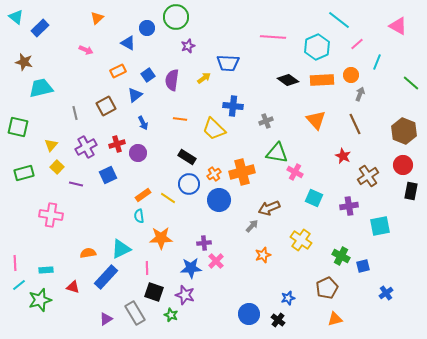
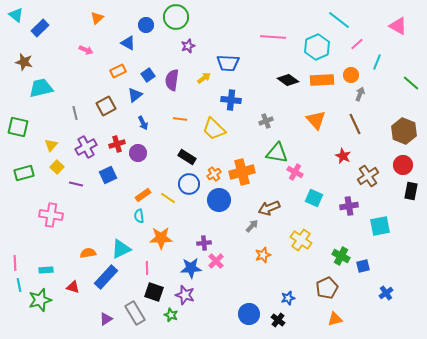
cyan triangle at (16, 17): moved 2 px up
blue circle at (147, 28): moved 1 px left, 3 px up
blue cross at (233, 106): moved 2 px left, 6 px up
cyan line at (19, 285): rotated 64 degrees counterclockwise
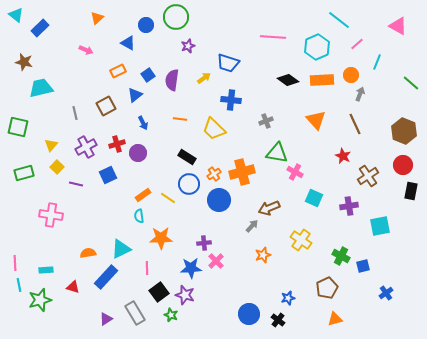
blue trapezoid at (228, 63): rotated 15 degrees clockwise
black square at (154, 292): moved 5 px right; rotated 36 degrees clockwise
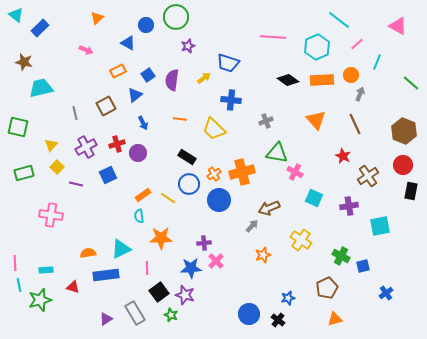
blue rectangle at (106, 277): moved 2 px up; rotated 40 degrees clockwise
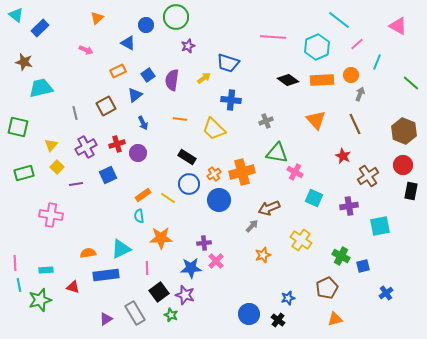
purple line at (76, 184): rotated 24 degrees counterclockwise
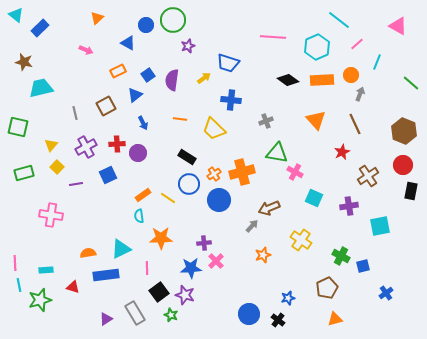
green circle at (176, 17): moved 3 px left, 3 px down
red cross at (117, 144): rotated 14 degrees clockwise
red star at (343, 156): moved 1 px left, 4 px up; rotated 21 degrees clockwise
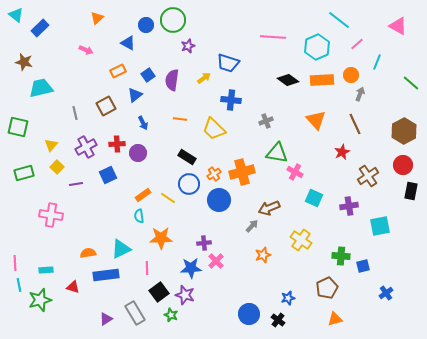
brown hexagon at (404, 131): rotated 10 degrees clockwise
green cross at (341, 256): rotated 24 degrees counterclockwise
